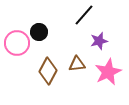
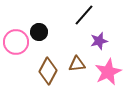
pink circle: moved 1 px left, 1 px up
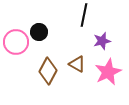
black line: rotated 30 degrees counterclockwise
purple star: moved 3 px right
brown triangle: rotated 36 degrees clockwise
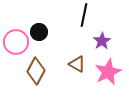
purple star: rotated 18 degrees counterclockwise
brown diamond: moved 12 px left
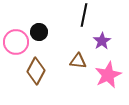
brown triangle: moved 1 px right, 3 px up; rotated 24 degrees counterclockwise
pink star: moved 3 px down
